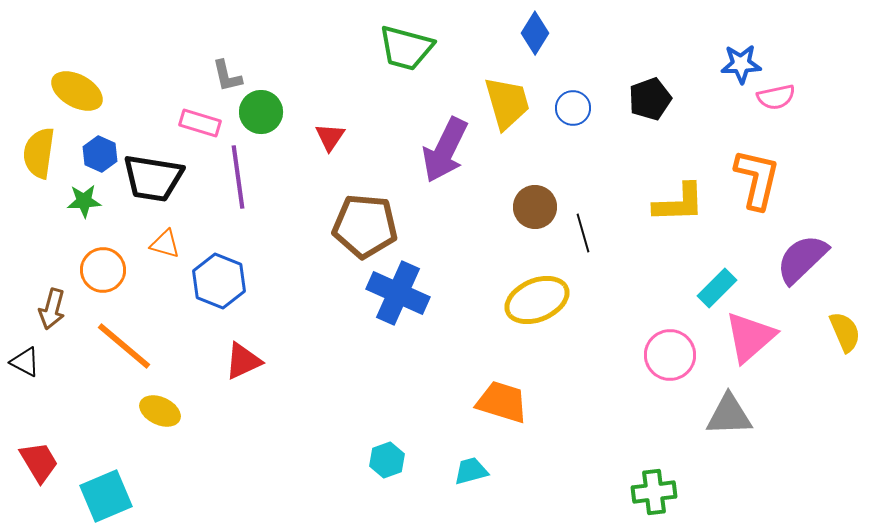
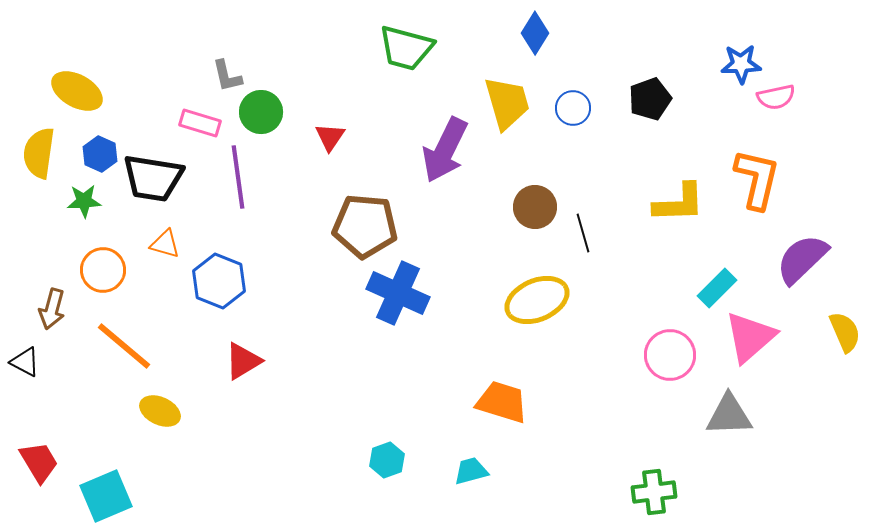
red triangle at (243, 361): rotated 6 degrees counterclockwise
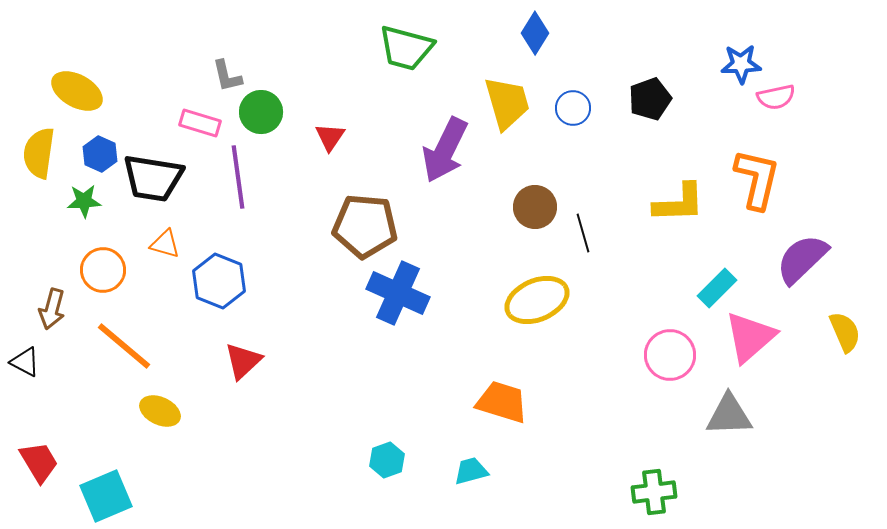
red triangle at (243, 361): rotated 12 degrees counterclockwise
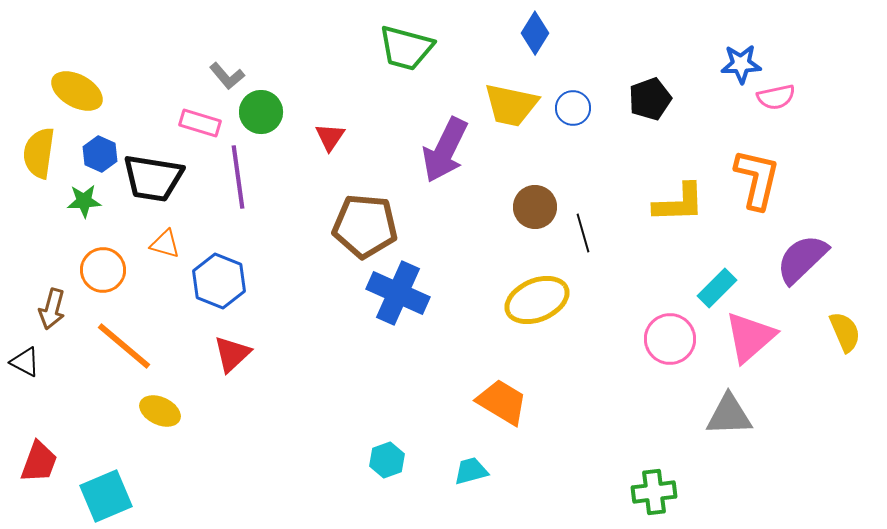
gray L-shape at (227, 76): rotated 27 degrees counterclockwise
yellow trapezoid at (507, 103): moved 4 px right, 2 px down; rotated 118 degrees clockwise
pink circle at (670, 355): moved 16 px up
red triangle at (243, 361): moved 11 px left, 7 px up
orange trapezoid at (502, 402): rotated 14 degrees clockwise
red trapezoid at (39, 462): rotated 51 degrees clockwise
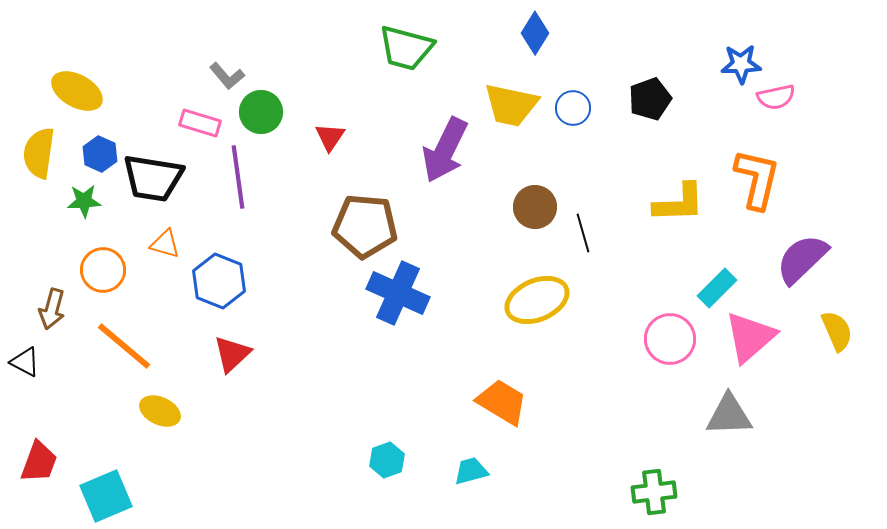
yellow semicircle at (845, 332): moved 8 px left, 1 px up
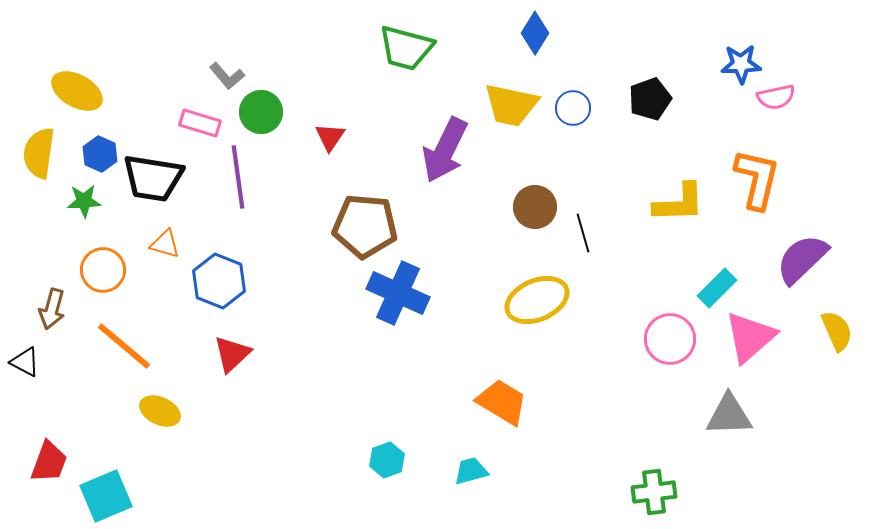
red trapezoid at (39, 462): moved 10 px right
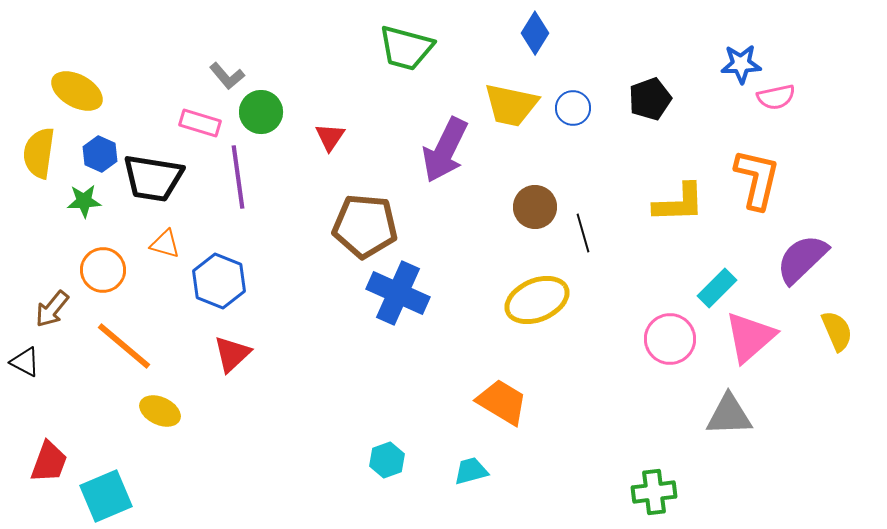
brown arrow at (52, 309): rotated 24 degrees clockwise
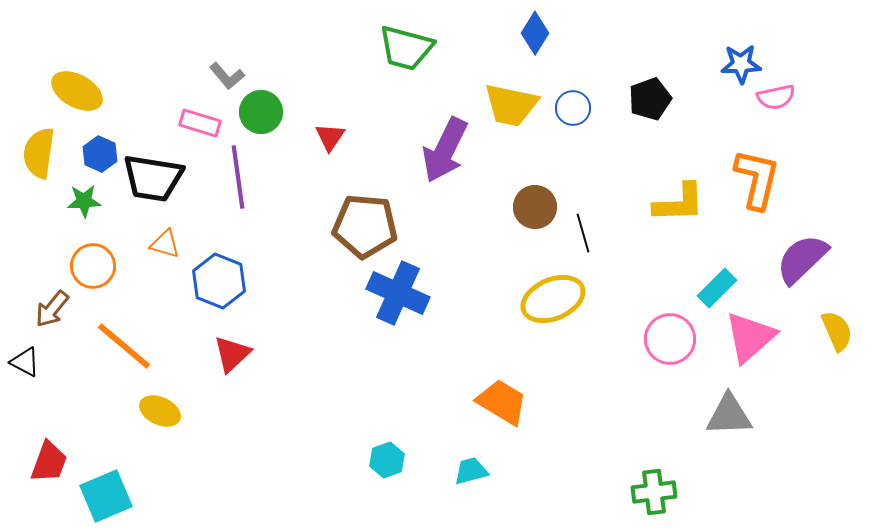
orange circle at (103, 270): moved 10 px left, 4 px up
yellow ellipse at (537, 300): moved 16 px right, 1 px up
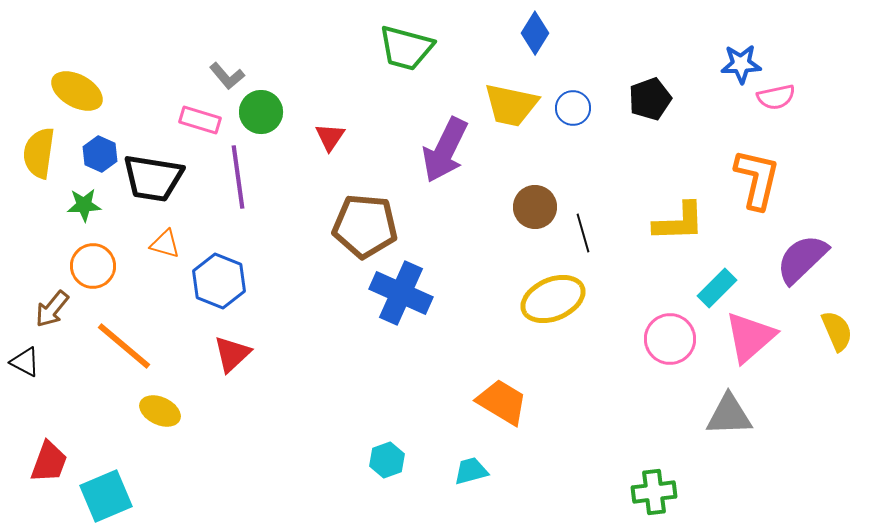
pink rectangle at (200, 123): moved 3 px up
green star at (84, 201): moved 4 px down
yellow L-shape at (679, 203): moved 19 px down
blue cross at (398, 293): moved 3 px right
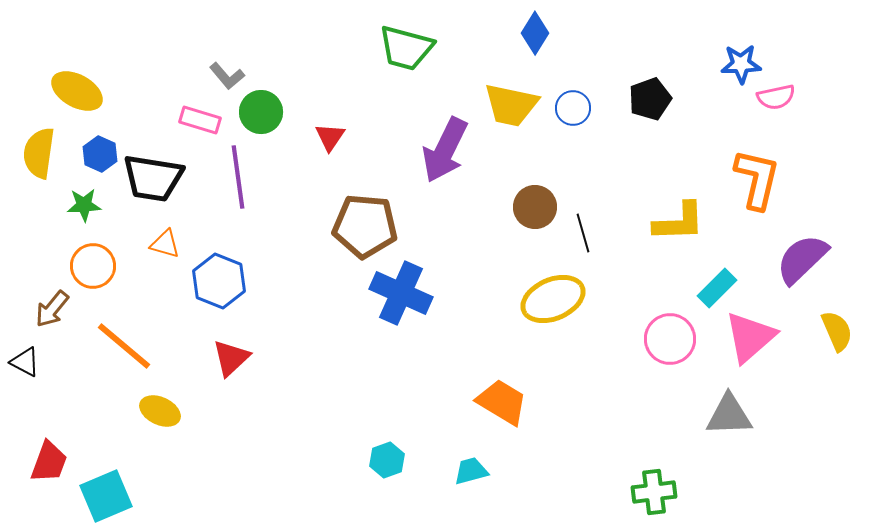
red triangle at (232, 354): moved 1 px left, 4 px down
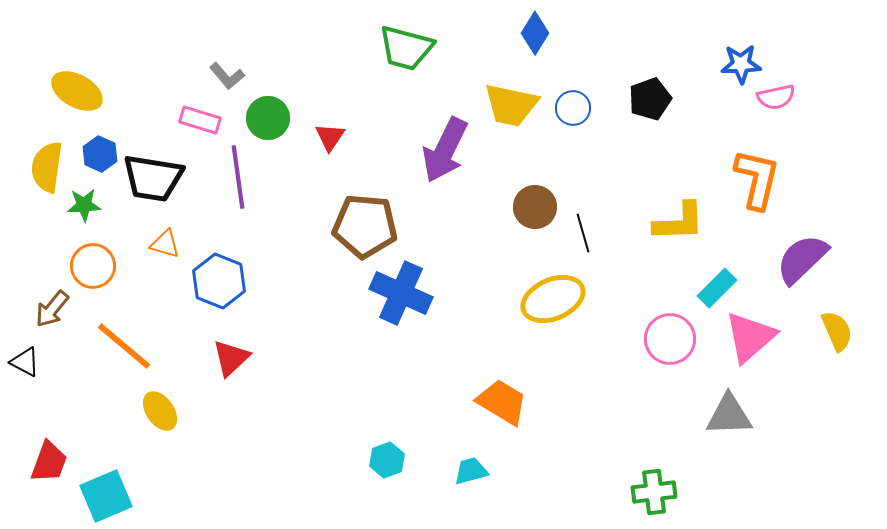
green circle at (261, 112): moved 7 px right, 6 px down
yellow semicircle at (39, 153): moved 8 px right, 14 px down
yellow ellipse at (160, 411): rotated 30 degrees clockwise
